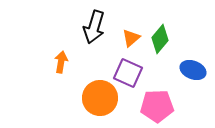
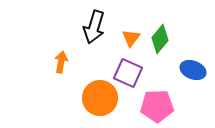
orange triangle: rotated 12 degrees counterclockwise
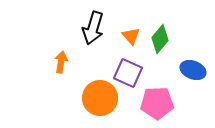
black arrow: moved 1 px left, 1 px down
orange triangle: moved 2 px up; rotated 18 degrees counterclockwise
pink pentagon: moved 3 px up
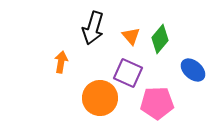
blue ellipse: rotated 20 degrees clockwise
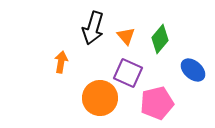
orange triangle: moved 5 px left
pink pentagon: rotated 12 degrees counterclockwise
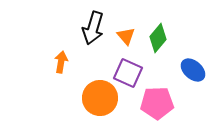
green diamond: moved 2 px left, 1 px up
pink pentagon: rotated 12 degrees clockwise
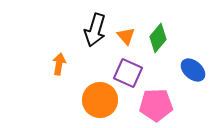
black arrow: moved 2 px right, 2 px down
orange arrow: moved 2 px left, 2 px down
orange circle: moved 2 px down
pink pentagon: moved 1 px left, 2 px down
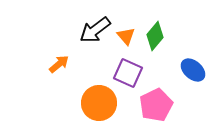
black arrow: rotated 36 degrees clockwise
green diamond: moved 3 px left, 2 px up
orange arrow: rotated 40 degrees clockwise
orange circle: moved 1 px left, 3 px down
pink pentagon: rotated 24 degrees counterclockwise
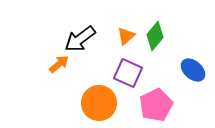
black arrow: moved 15 px left, 9 px down
orange triangle: rotated 30 degrees clockwise
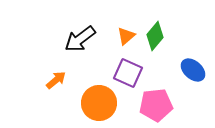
orange arrow: moved 3 px left, 16 px down
pink pentagon: rotated 20 degrees clockwise
